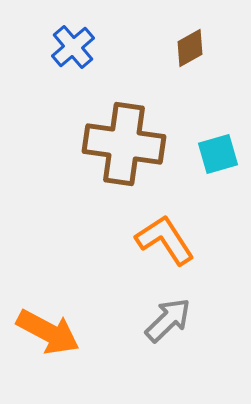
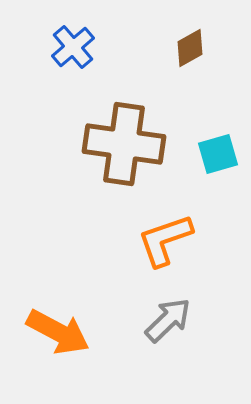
orange L-shape: rotated 76 degrees counterclockwise
orange arrow: moved 10 px right
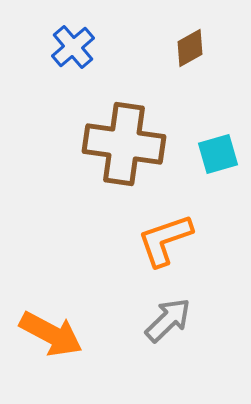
orange arrow: moved 7 px left, 2 px down
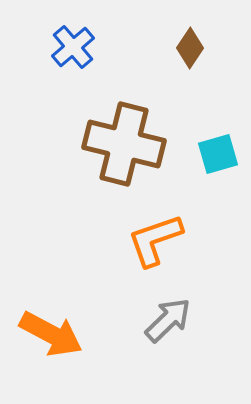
brown diamond: rotated 27 degrees counterclockwise
brown cross: rotated 6 degrees clockwise
orange L-shape: moved 10 px left
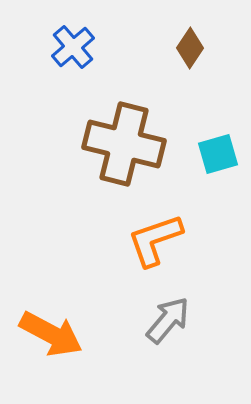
gray arrow: rotated 6 degrees counterclockwise
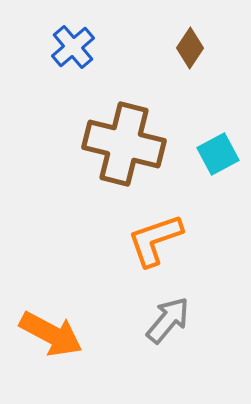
cyan square: rotated 12 degrees counterclockwise
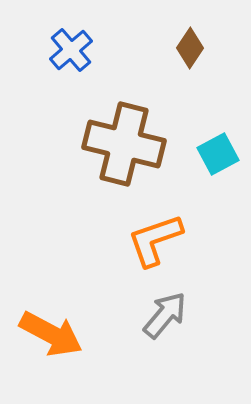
blue cross: moved 2 px left, 3 px down
gray arrow: moved 3 px left, 5 px up
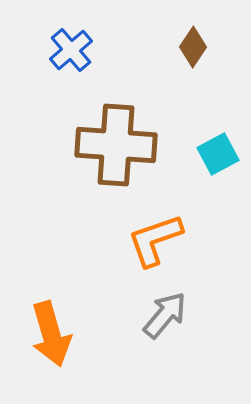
brown diamond: moved 3 px right, 1 px up
brown cross: moved 8 px left, 1 px down; rotated 10 degrees counterclockwise
orange arrow: rotated 46 degrees clockwise
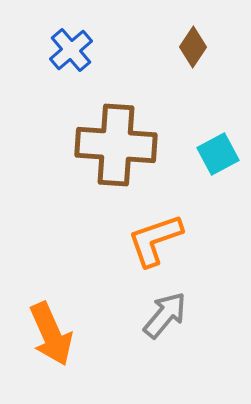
orange arrow: rotated 8 degrees counterclockwise
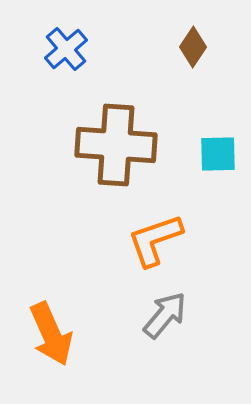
blue cross: moved 5 px left, 1 px up
cyan square: rotated 27 degrees clockwise
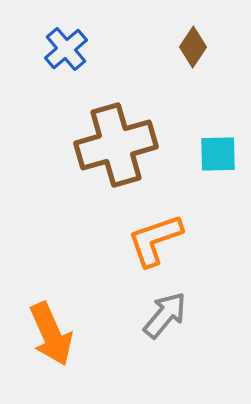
brown cross: rotated 20 degrees counterclockwise
